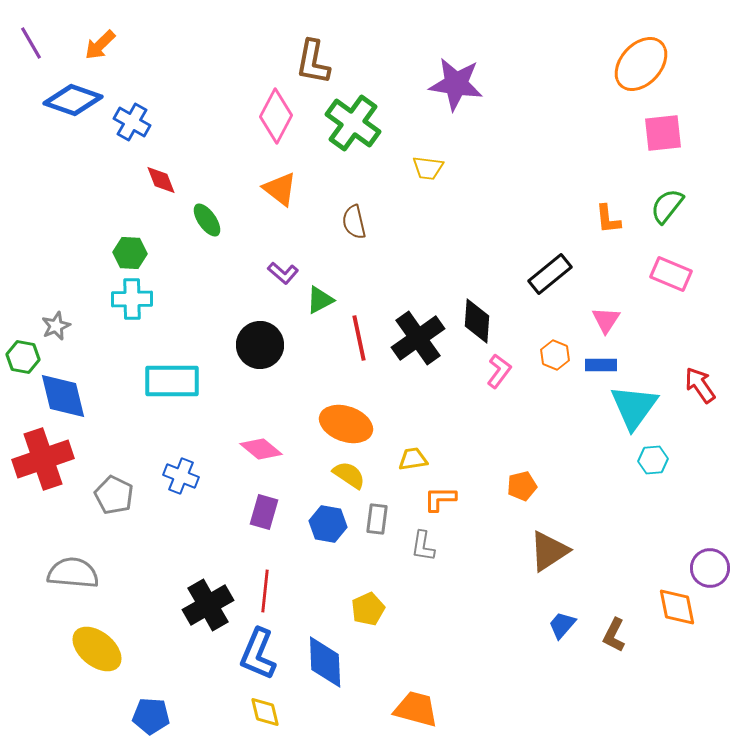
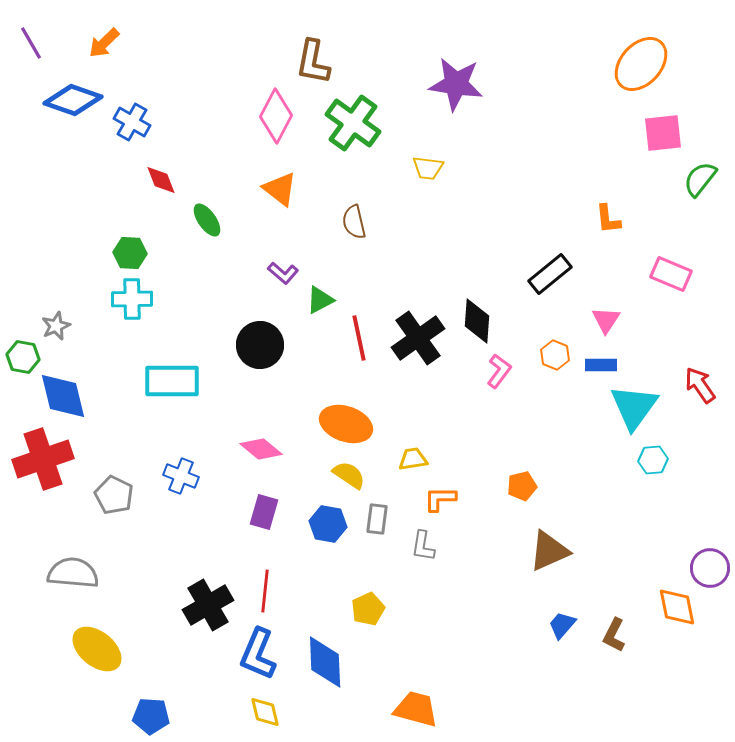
orange arrow at (100, 45): moved 4 px right, 2 px up
green semicircle at (667, 206): moved 33 px right, 27 px up
brown triangle at (549, 551): rotated 9 degrees clockwise
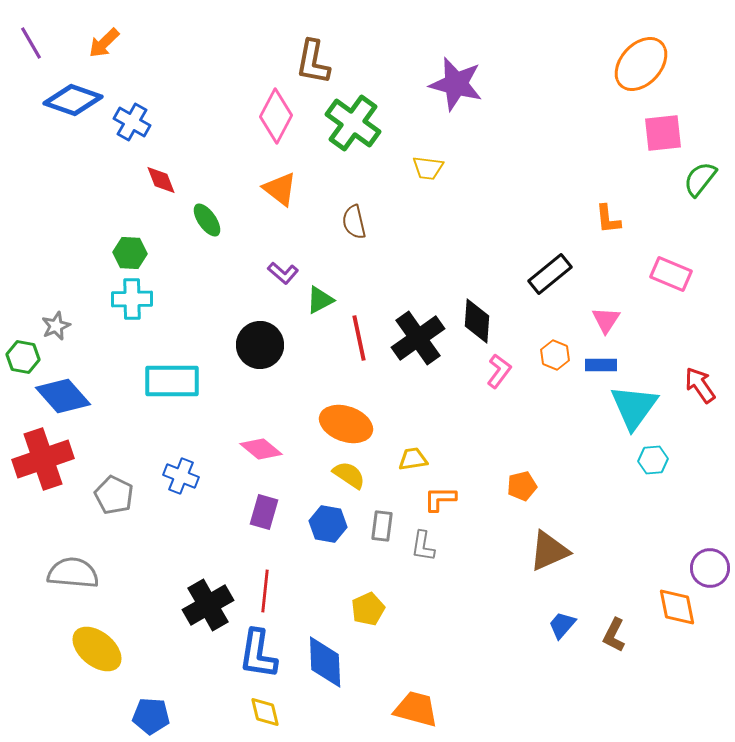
purple star at (456, 84): rotated 6 degrees clockwise
blue diamond at (63, 396): rotated 28 degrees counterclockwise
gray rectangle at (377, 519): moved 5 px right, 7 px down
blue L-shape at (258, 654): rotated 14 degrees counterclockwise
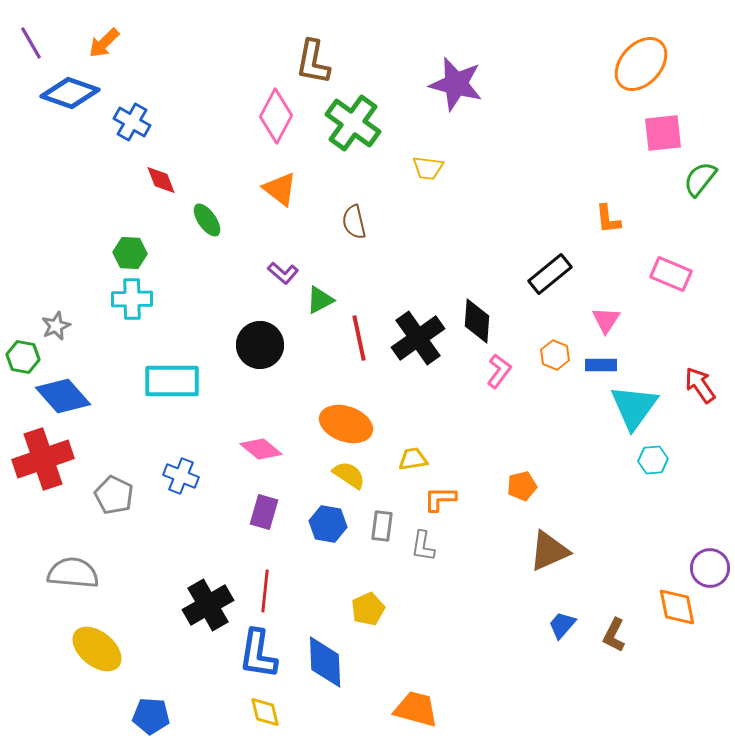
blue diamond at (73, 100): moved 3 px left, 7 px up
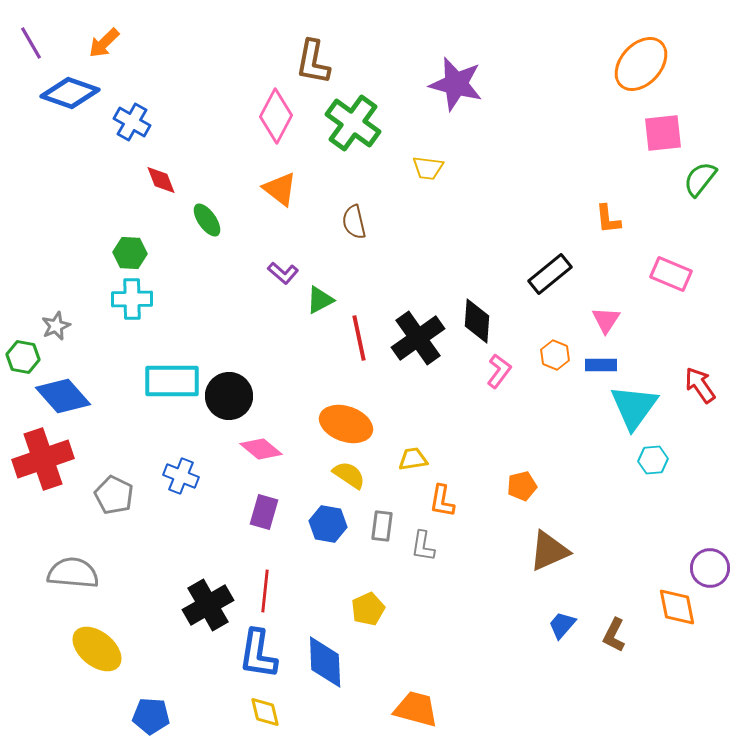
black circle at (260, 345): moved 31 px left, 51 px down
orange L-shape at (440, 499): moved 2 px right, 2 px down; rotated 80 degrees counterclockwise
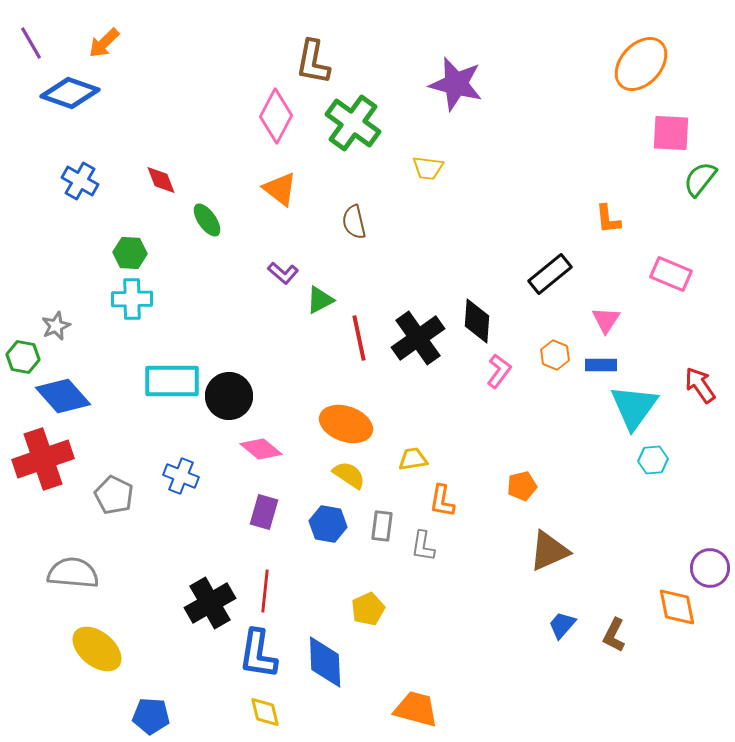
blue cross at (132, 122): moved 52 px left, 59 px down
pink square at (663, 133): moved 8 px right; rotated 9 degrees clockwise
black cross at (208, 605): moved 2 px right, 2 px up
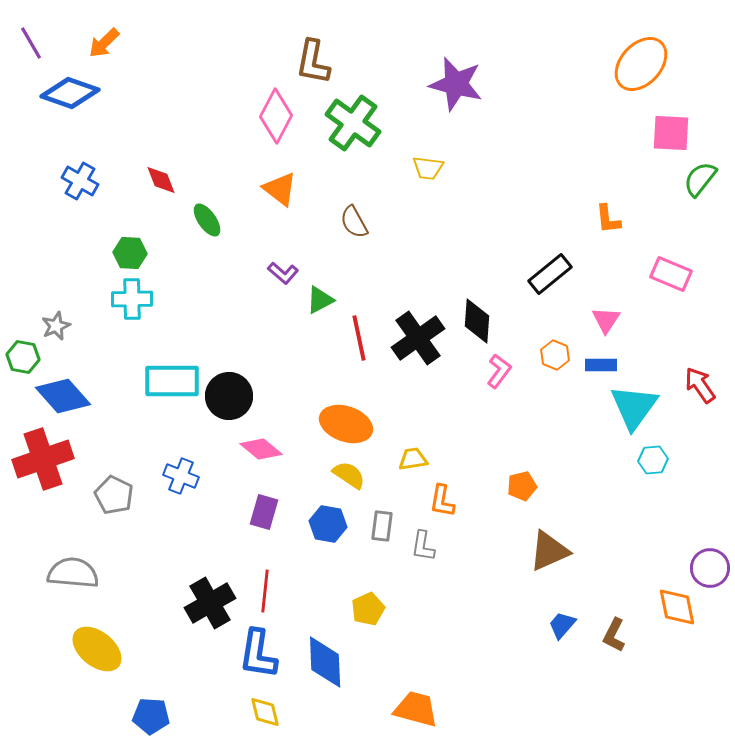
brown semicircle at (354, 222): rotated 16 degrees counterclockwise
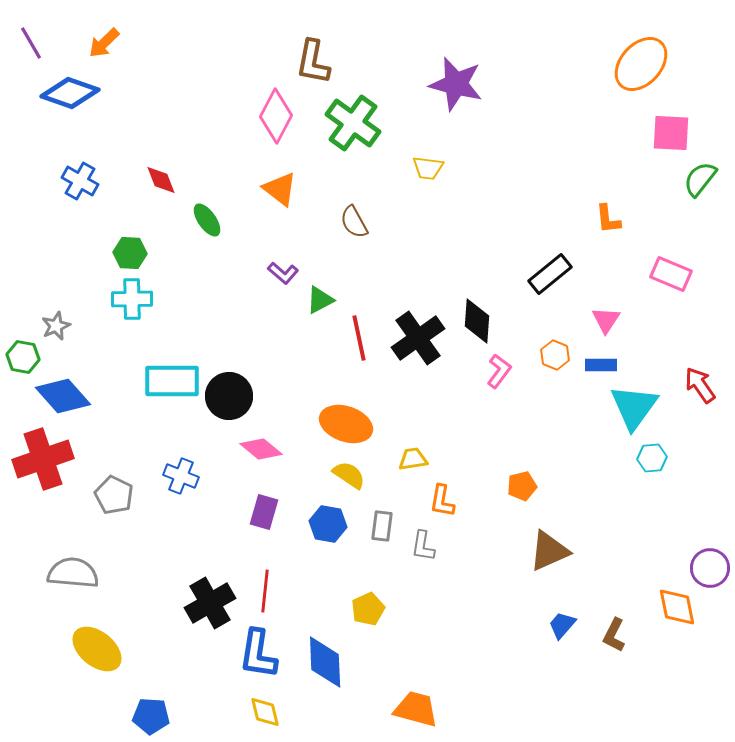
cyan hexagon at (653, 460): moved 1 px left, 2 px up
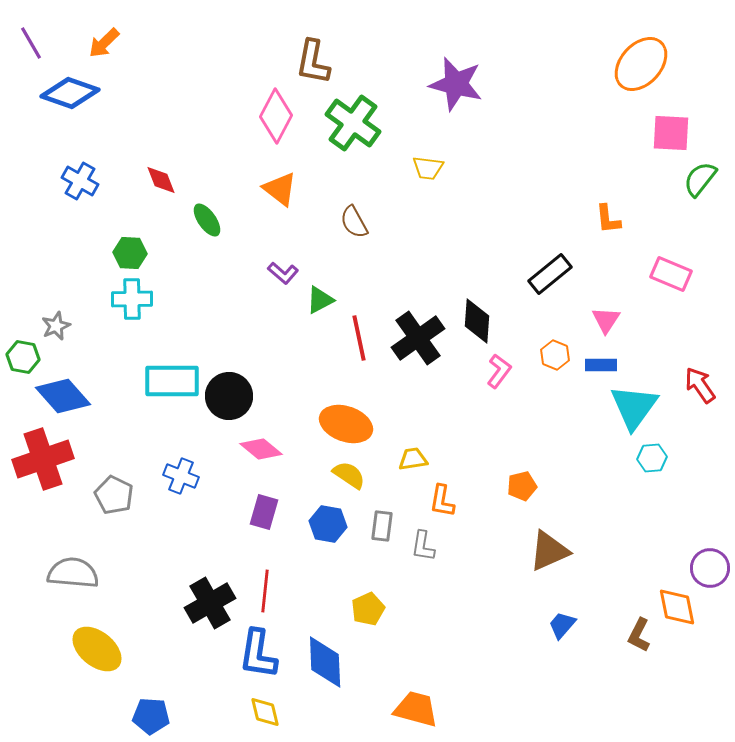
brown L-shape at (614, 635): moved 25 px right
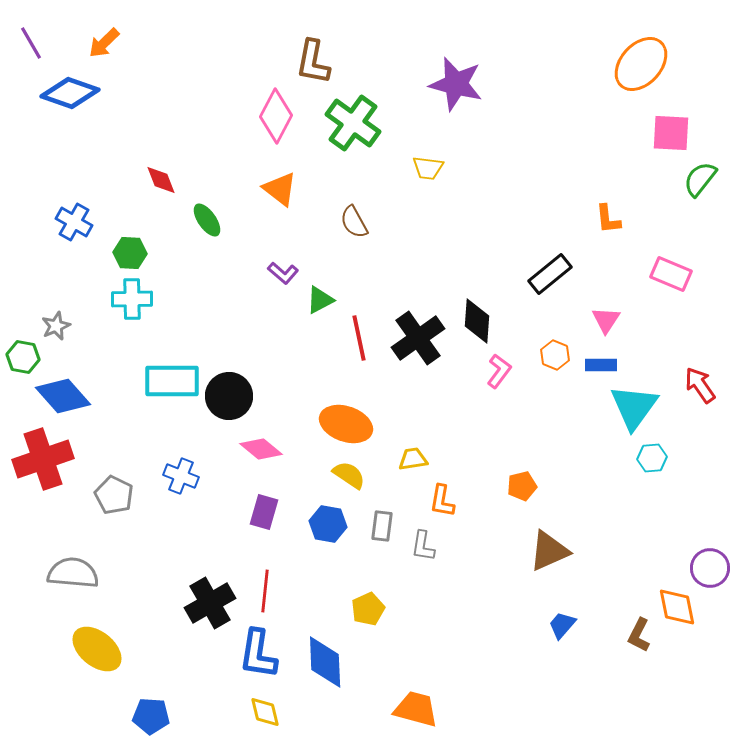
blue cross at (80, 181): moved 6 px left, 41 px down
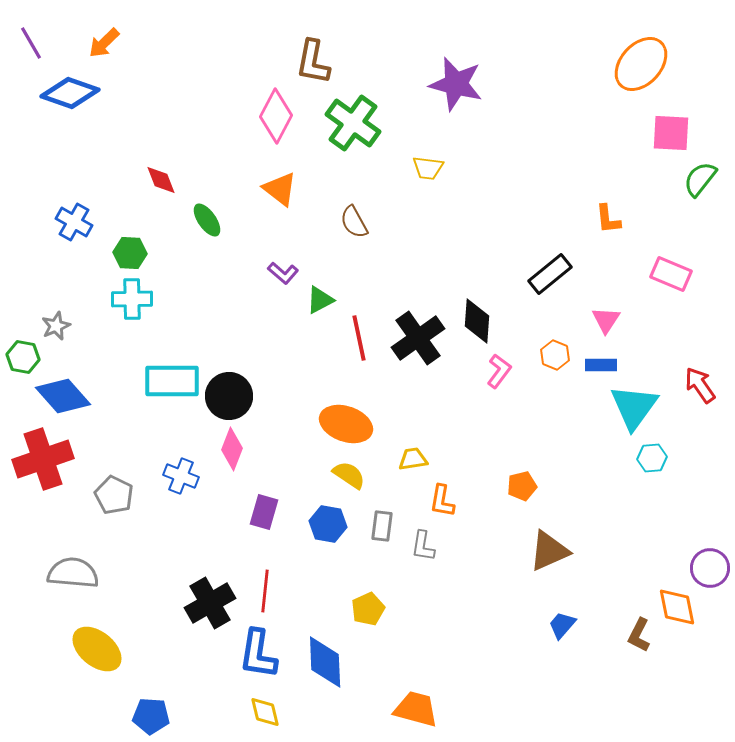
pink diamond at (261, 449): moved 29 px left; rotated 72 degrees clockwise
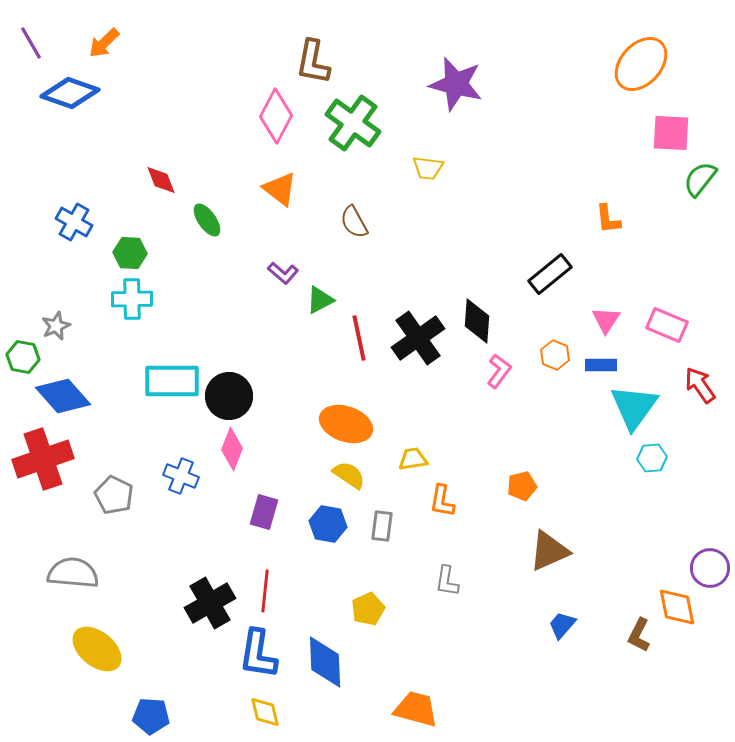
pink rectangle at (671, 274): moved 4 px left, 51 px down
gray L-shape at (423, 546): moved 24 px right, 35 px down
